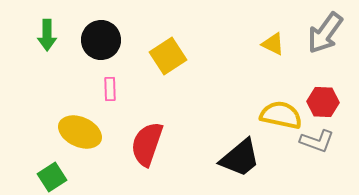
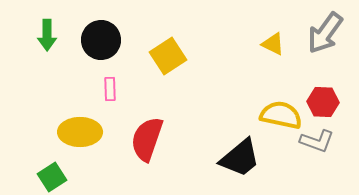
yellow ellipse: rotated 24 degrees counterclockwise
red semicircle: moved 5 px up
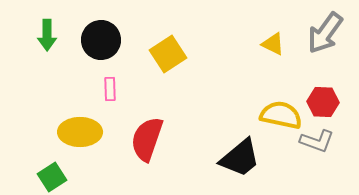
yellow square: moved 2 px up
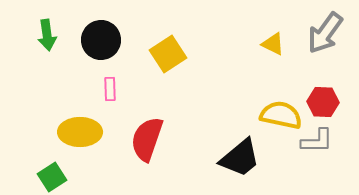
green arrow: rotated 8 degrees counterclockwise
gray L-shape: rotated 20 degrees counterclockwise
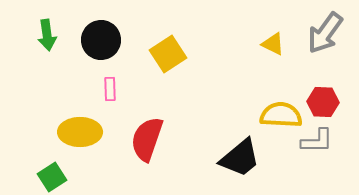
yellow semicircle: rotated 9 degrees counterclockwise
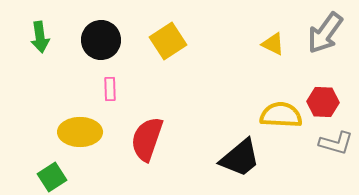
green arrow: moved 7 px left, 2 px down
yellow square: moved 13 px up
gray L-shape: moved 19 px right, 2 px down; rotated 16 degrees clockwise
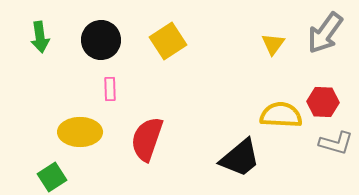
yellow triangle: rotated 40 degrees clockwise
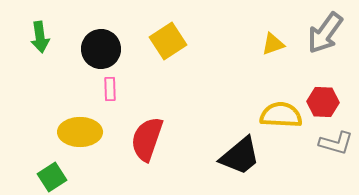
black circle: moved 9 px down
yellow triangle: rotated 35 degrees clockwise
black trapezoid: moved 2 px up
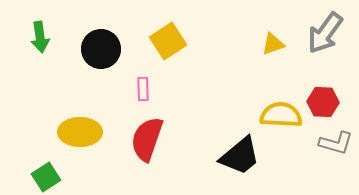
pink rectangle: moved 33 px right
green square: moved 6 px left
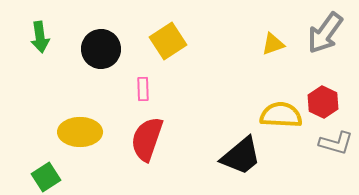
red hexagon: rotated 24 degrees clockwise
black trapezoid: moved 1 px right
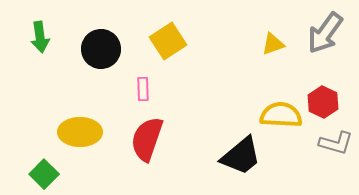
green square: moved 2 px left, 3 px up; rotated 12 degrees counterclockwise
